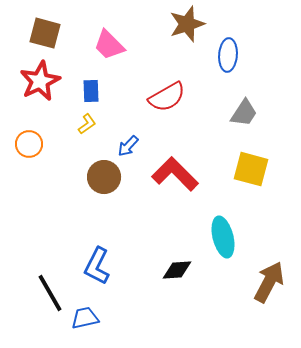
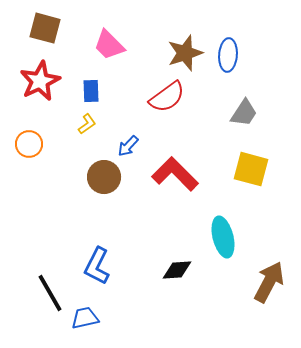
brown star: moved 2 px left, 29 px down
brown square: moved 5 px up
red semicircle: rotated 6 degrees counterclockwise
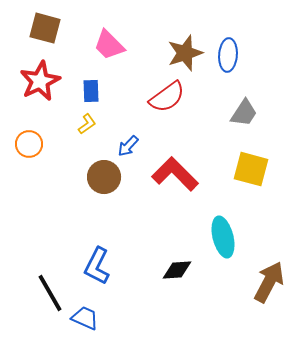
blue trapezoid: rotated 36 degrees clockwise
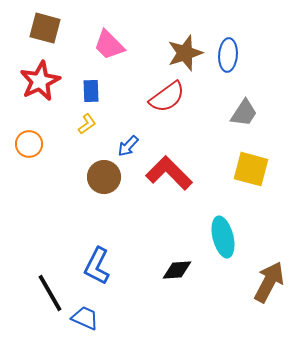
red L-shape: moved 6 px left, 1 px up
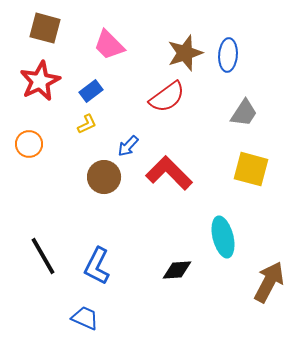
blue rectangle: rotated 55 degrees clockwise
yellow L-shape: rotated 10 degrees clockwise
black line: moved 7 px left, 37 px up
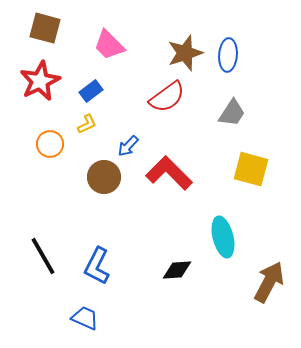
gray trapezoid: moved 12 px left
orange circle: moved 21 px right
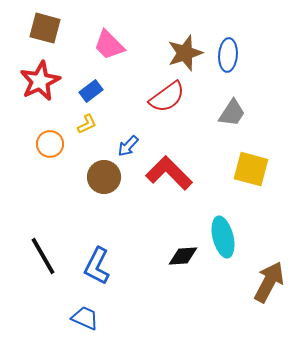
black diamond: moved 6 px right, 14 px up
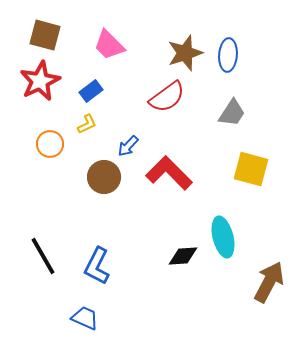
brown square: moved 7 px down
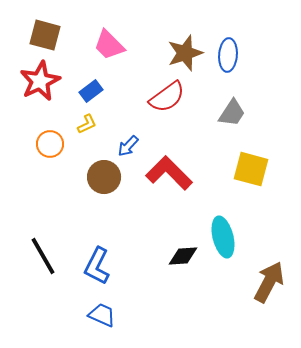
blue trapezoid: moved 17 px right, 3 px up
